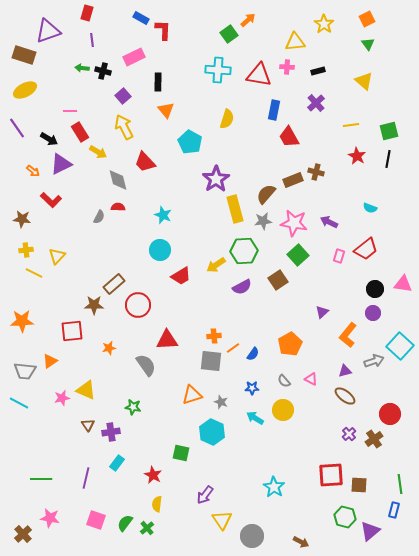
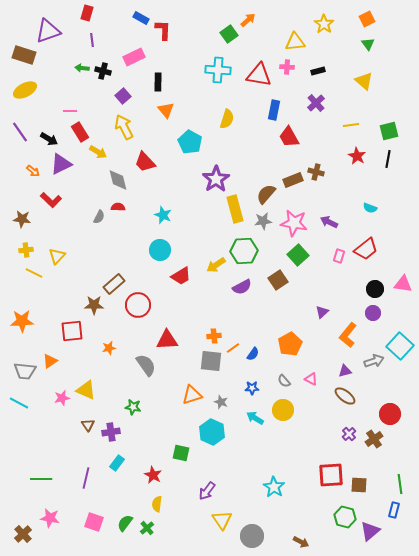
purple line at (17, 128): moved 3 px right, 4 px down
purple arrow at (205, 495): moved 2 px right, 4 px up
pink square at (96, 520): moved 2 px left, 2 px down
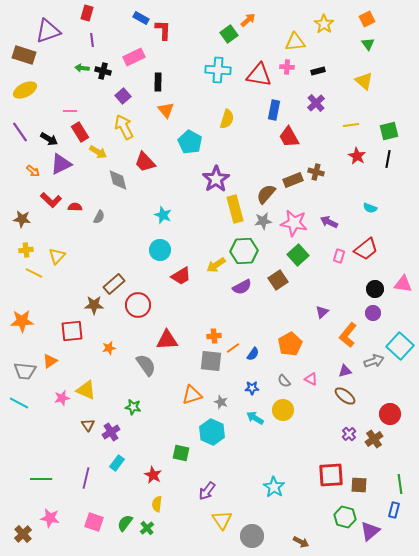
red semicircle at (118, 207): moved 43 px left
purple cross at (111, 432): rotated 24 degrees counterclockwise
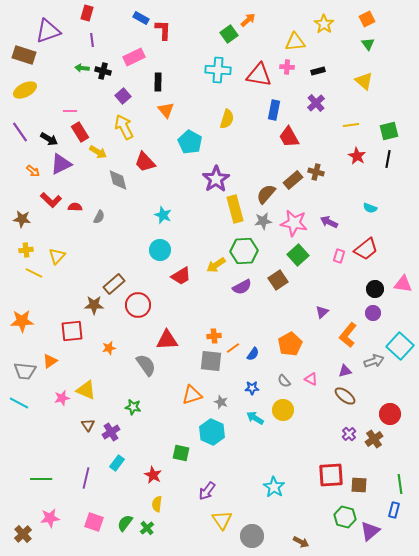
brown rectangle at (293, 180): rotated 18 degrees counterclockwise
pink star at (50, 518): rotated 18 degrees counterclockwise
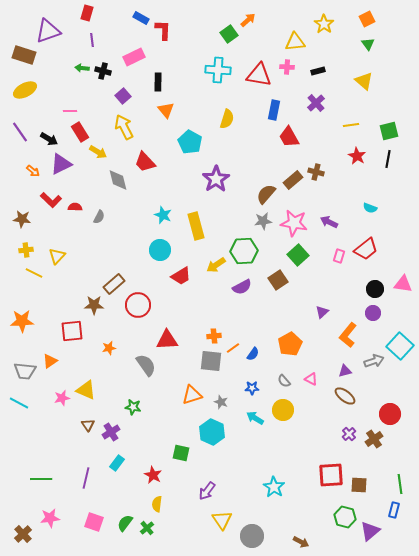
yellow rectangle at (235, 209): moved 39 px left, 17 px down
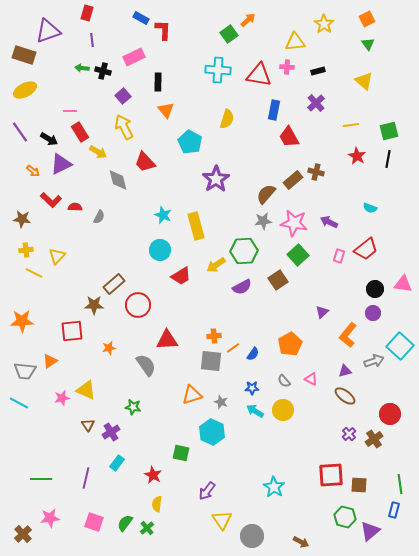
cyan arrow at (255, 418): moved 7 px up
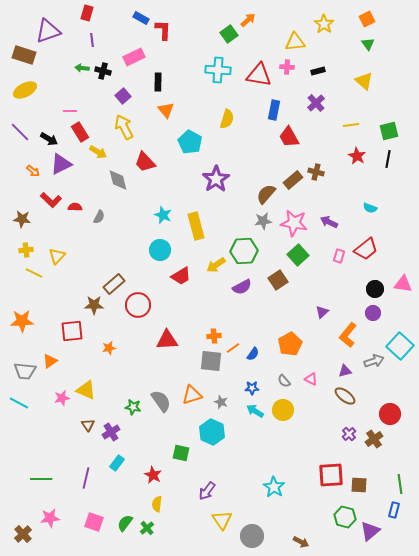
purple line at (20, 132): rotated 10 degrees counterclockwise
gray semicircle at (146, 365): moved 15 px right, 36 px down
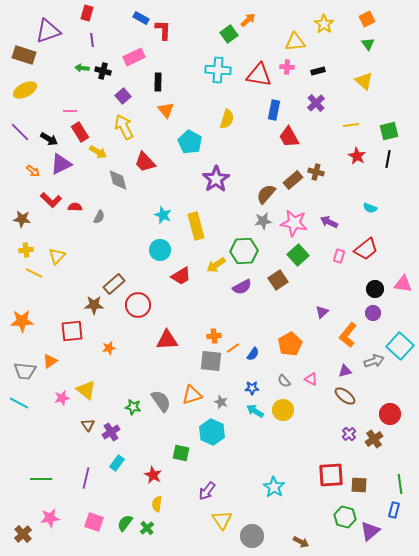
yellow triangle at (86, 390): rotated 15 degrees clockwise
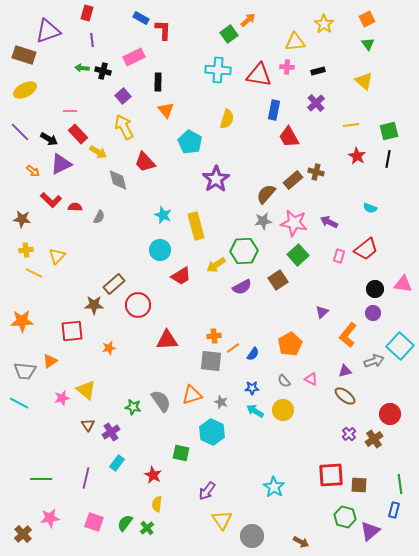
red rectangle at (80, 132): moved 2 px left, 2 px down; rotated 12 degrees counterclockwise
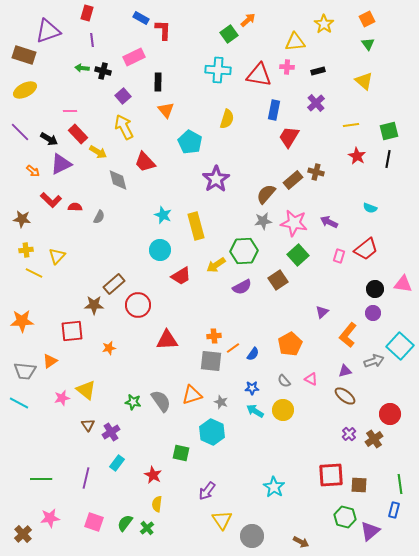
red trapezoid at (289, 137): rotated 60 degrees clockwise
green star at (133, 407): moved 5 px up
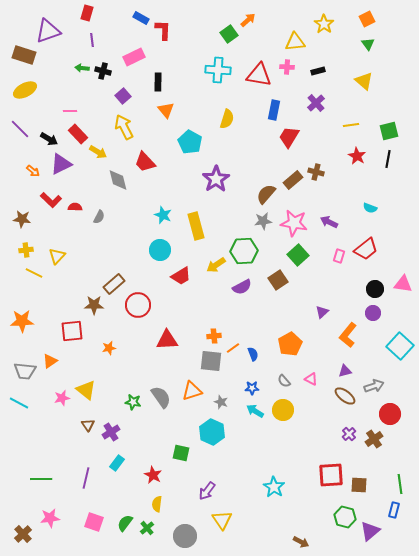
purple line at (20, 132): moved 3 px up
blue semicircle at (253, 354): rotated 56 degrees counterclockwise
gray arrow at (374, 361): moved 25 px down
orange triangle at (192, 395): moved 4 px up
gray semicircle at (161, 401): moved 4 px up
gray circle at (252, 536): moved 67 px left
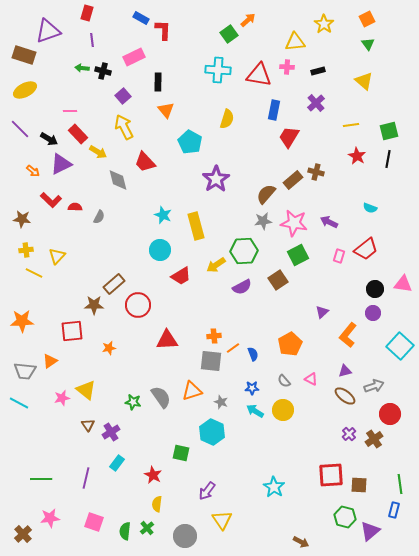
green square at (298, 255): rotated 15 degrees clockwise
green semicircle at (125, 523): moved 8 px down; rotated 30 degrees counterclockwise
